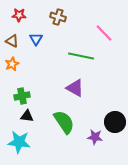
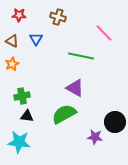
green semicircle: moved 8 px up; rotated 85 degrees counterclockwise
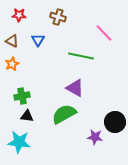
blue triangle: moved 2 px right, 1 px down
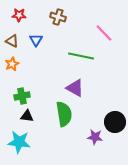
blue triangle: moved 2 px left
green semicircle: rotated 110 degrees clockwise
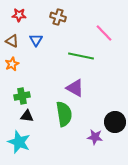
cyan star: rotated 15 degrees clockwise
